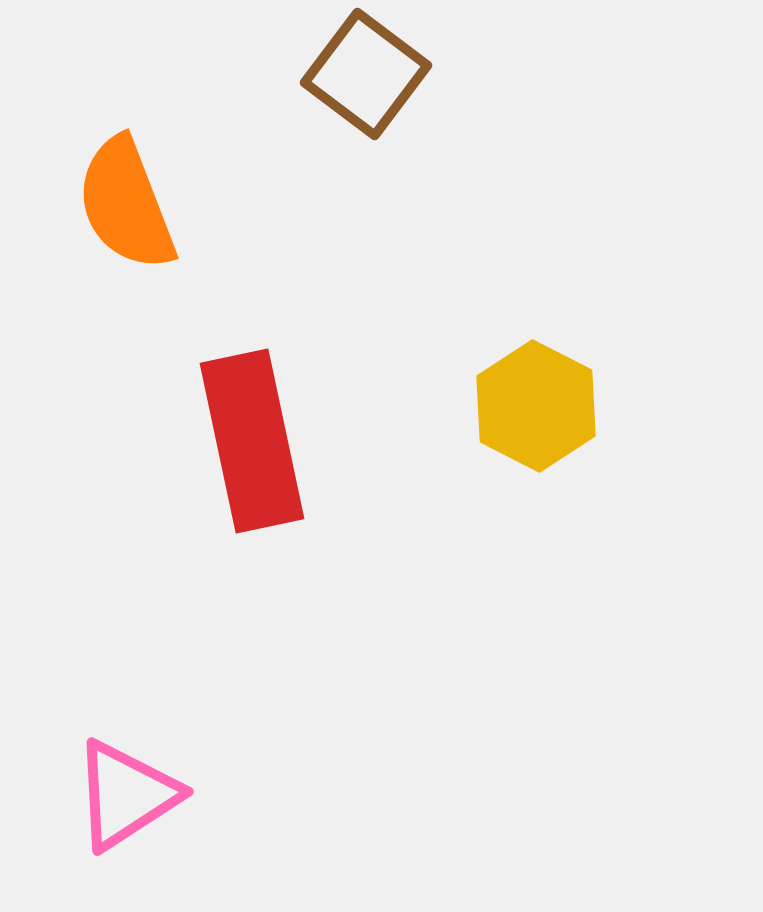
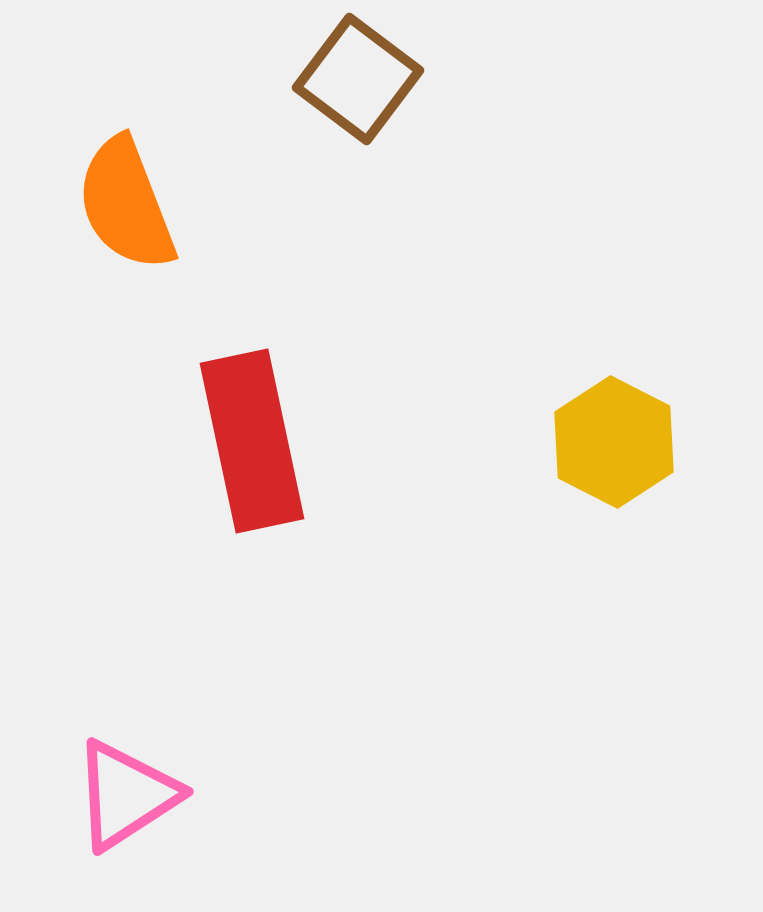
brown square: moved 8 px left, 5 px down
yellow hexagon: moved 78 px right, 36 px down
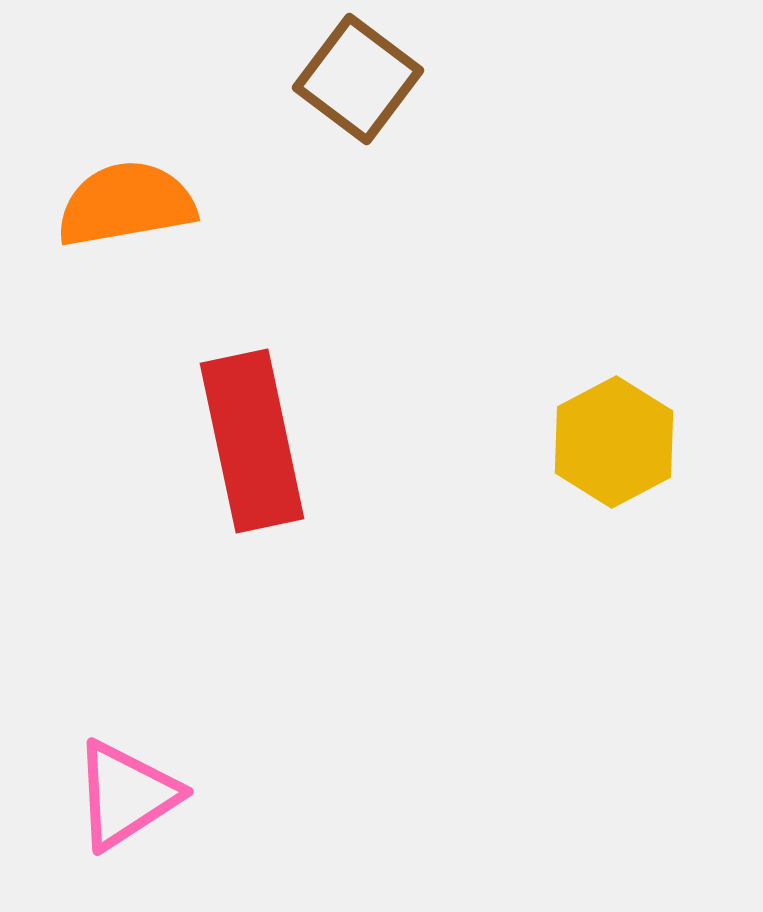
orange semicircle: rotated 101 degrees clockwise
yellow hexagon: rotated 5 degrees clockwise
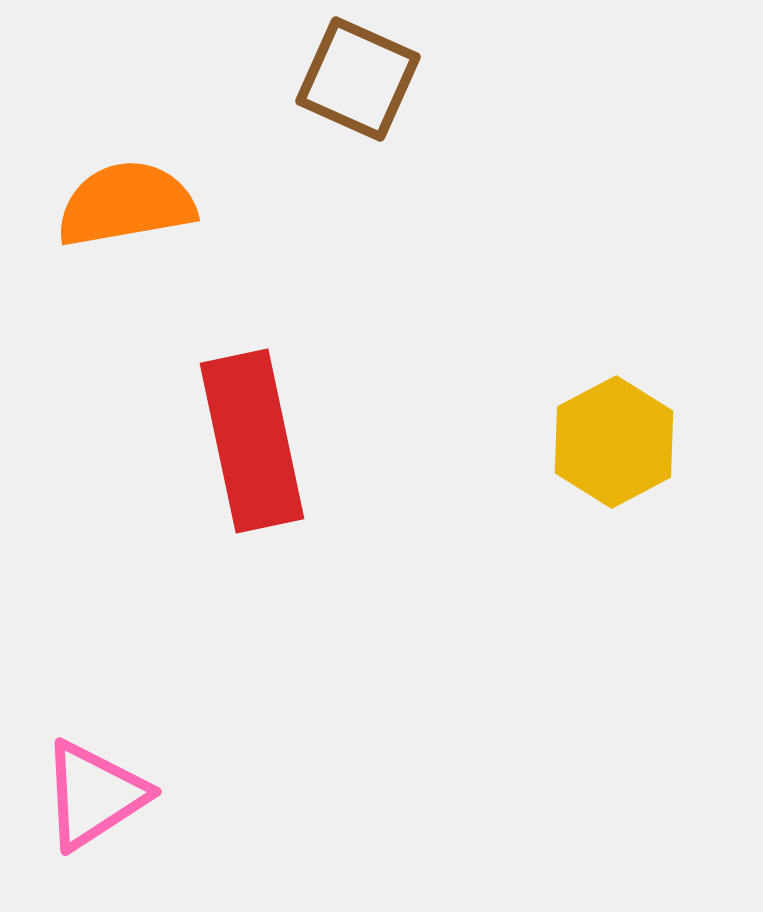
brown square: rotated 13 degrees counterclockwise
pink triangle: moved 32 px left
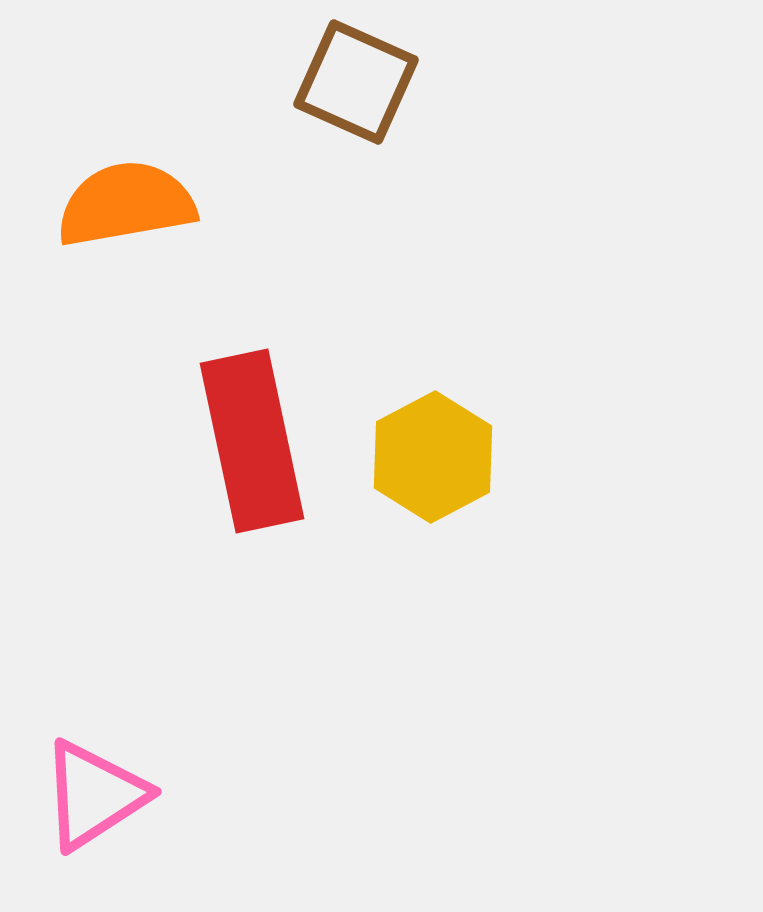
brown square: moved 2 px left, 3 px down
yellow hexagon: moved 181 px left, 15 px down
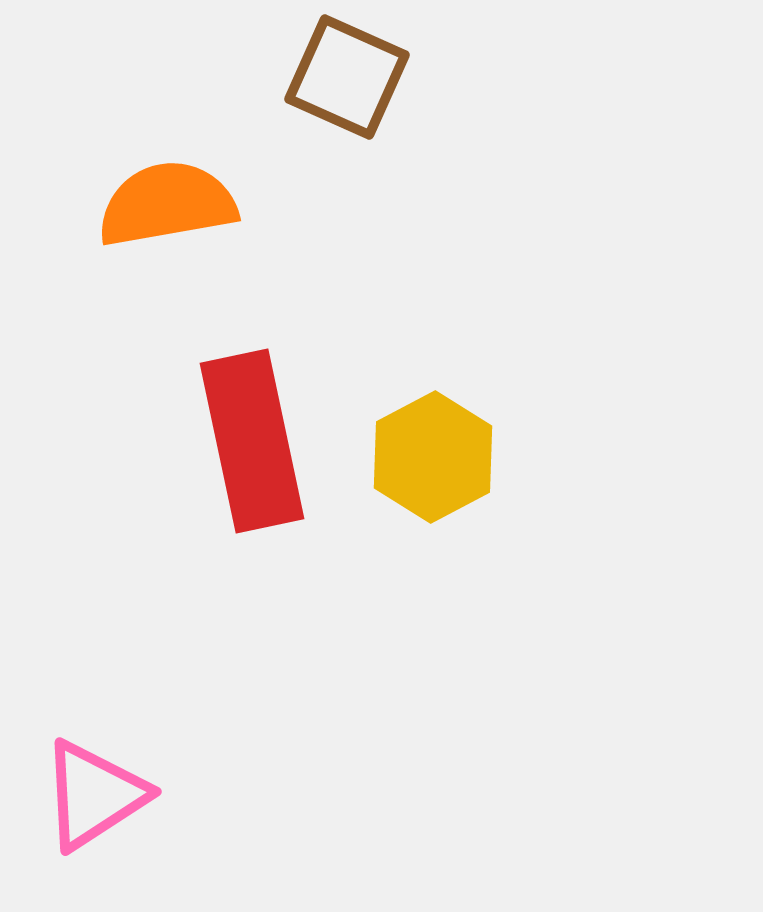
brown square: moved 9 px left, 5 px up
orange semicircle: moved 41 px right
